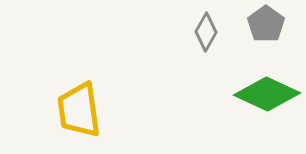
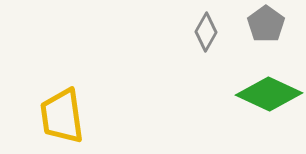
green diamond: moved 2 px right
yellow trapezoid: moved 17 px left, 6 px down
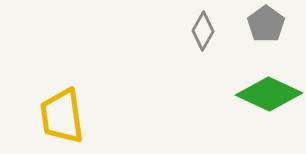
gray diamond: moved 3 px left, 1 px up
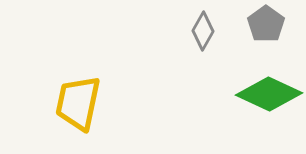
yellow trapezoid: moved 16 px right, 13 px up; rotated 20 degrees clockwise
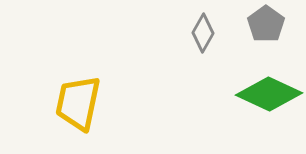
gray diamond: moved 2 px down
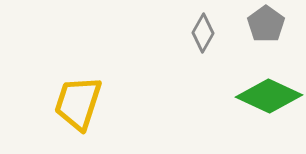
green diamond: moved 2 px down
yellow trapezoid: rotated 6 degrees clockwise
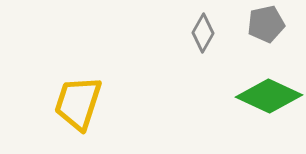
gray pentagon: rotated 24 degrees clockwise
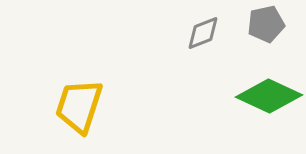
gray diamond: rotated 39 degrees clockwise
yellow trapezoid: moved 1 px right, 3 px down
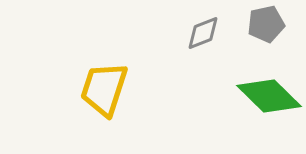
green diamond: rotated 20 degrees clockwise
yellow trapezoid: moved 25 px right, 17 px up
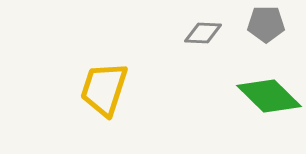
gray pentagon: rotated 12 degrees clockwise
gray diamond: rotated 24 degrees clockwise
